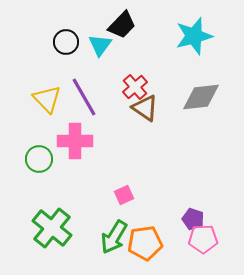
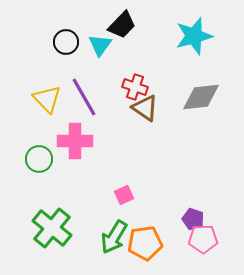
red cross: rotated 30 degrees counterclockwise
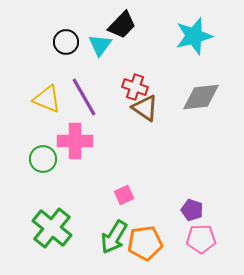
yellow triangle: rotated 24 degrees counterclockwise
green circle: moved 4 px right
purple pentagon: moved 1 px left, 9 px up
pink pentagon: moved 2 px left
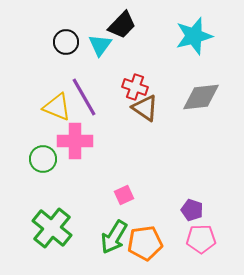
yellow triangle: moved 10 px right, 8 px down
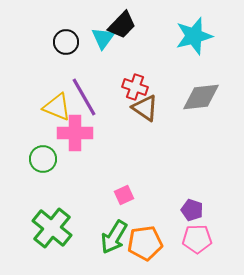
cyan triangle: moved 3 px right, 7 px up
pink cross: moved 8 px up
pink pentagon: moved 4 px left
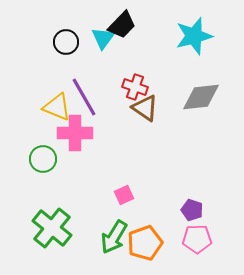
orange pentagon: rotated 12 degrees counterclockwise
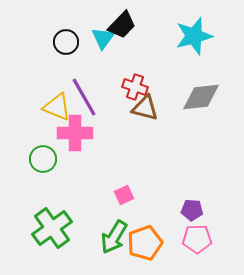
brown triangle: rotated 20 degrees counterclockwise
purple pentagon: rotated 15 degrees counterclockwise
green cross: rotated 15 degrees clockwise
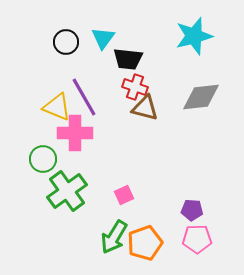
black trapezoid: moved 6 px right, 34 px down; rotated 52 degrees clockwise
green cross: moved 15 px right, 37 px up
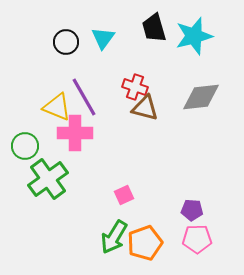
black trapezoid: moved 26 px right, 31 px up; rotated 68 degrees clockwise
green circle: moved 18 px left, 13 px up
green cross: moved 19 px left, 12 px up
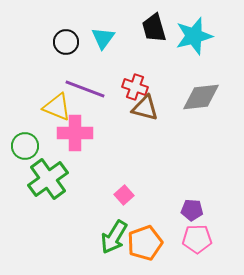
purple line: moved 1 px right, 8 px up; rotated 39 degrees counterclockwise
pink square: rotated 18 degrees counterclockwise
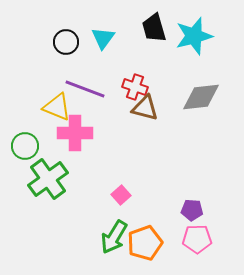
pink square: moved 3 px left
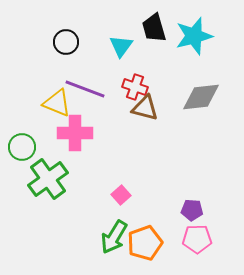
cyan triangle: moved 18 px right, 8 px down
yellow triangle: moved 4 px up
green circle: moved 3 px left, 1 px down
